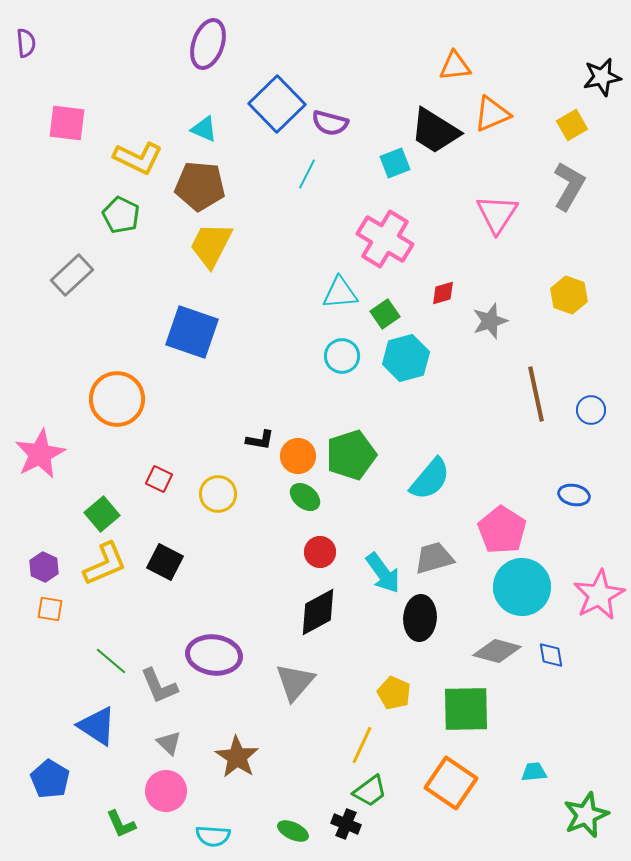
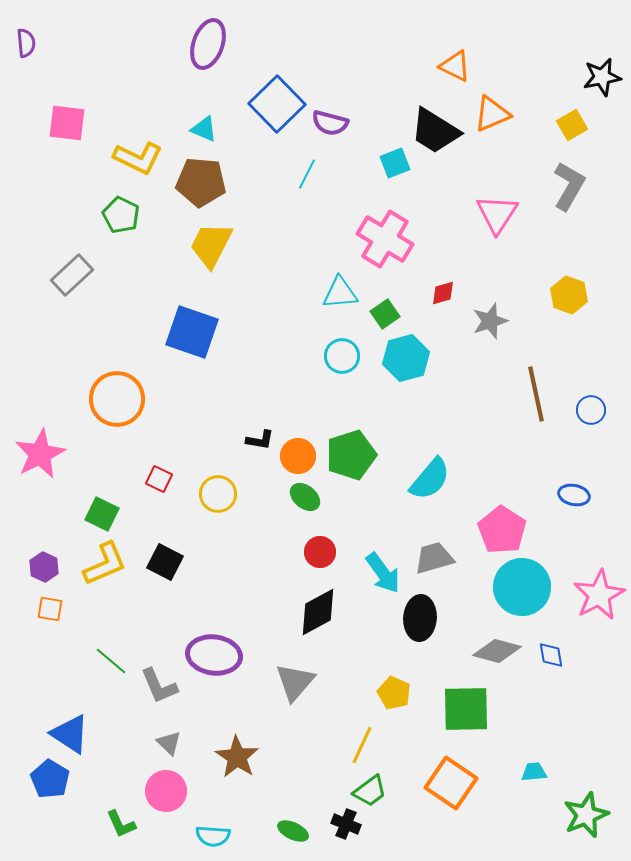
orange triangle at (455, 66): rotated 32 degrees clockwise
brown pentagon at (200, 186): moved 1 px right, 4 px up
green square at (102, 514): rotated 24 degrees counterclockwise
blue triangle at (97, 726): moved 27 px left, 8 px down
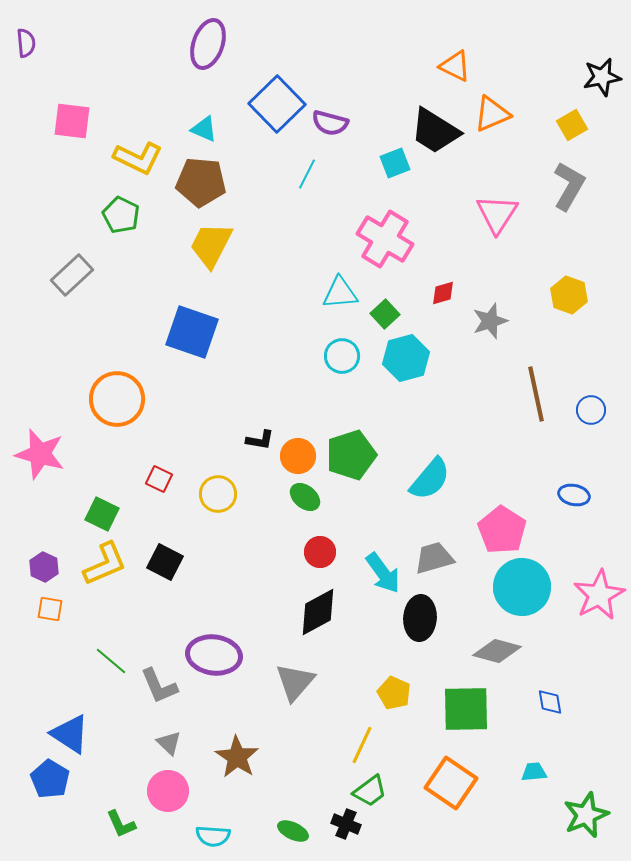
pink square at (67, 123): moved 5 px right, 2 px up
green square at (385, 314): rotated 8 degrees counterclockwise
pink star at (40, 454): rotated 30 degrees counterclockwise
blue diamond at (551, 655): moved 1 px left, 47 px down
pink circle at (166, 791): moved 2 px right
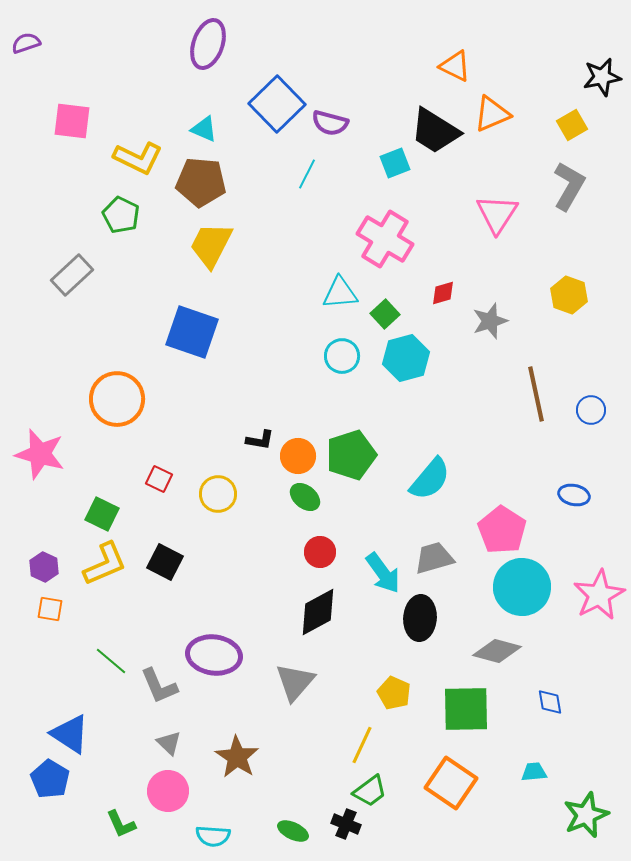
purple semicircle at (26, 43): rotated 104 degrees counterclockwise
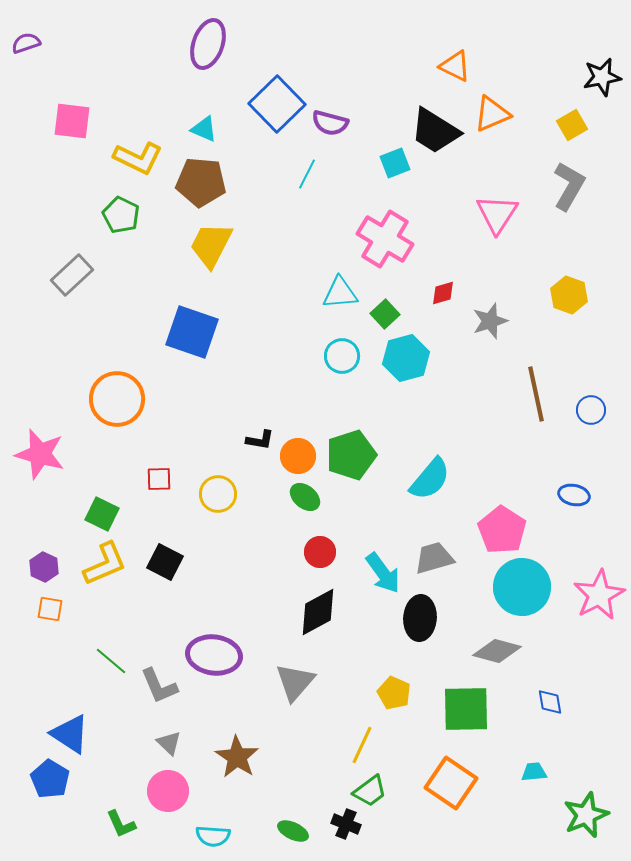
red square at (159, 479): rotated 28 degrees counterclockwise
